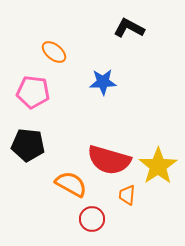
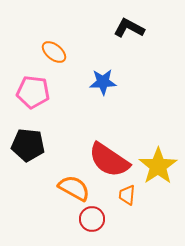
red semicircle: rotated 18 degrees clockwise
orange semicircle: moved 3 px right, 4 px down
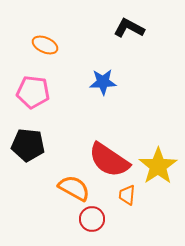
orange ellipse: moved 9 px left, 7 px up; rotated 15 degrees counterclockwise
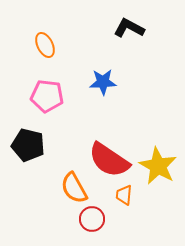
orange ellipse: rotated 40 degrees clockwise
pink pentagon: moved 14 px right, 4 px down
black pentagon: rotated 8 degrees clockwise
yellow star: rotated 9 degrees counterclockwise
orange semicircle: rotated 148 degrees counterclockwise
orange trapezoid: moved 3 px left
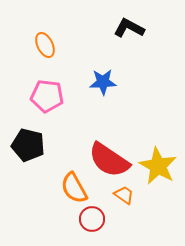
orange trapezoid: rotated 120 degrees clockwise
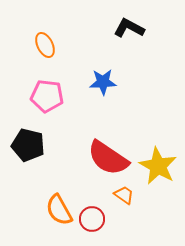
red semicircle: moved 1 px left, 2 px up
orange semicircle: moved 15 px left, 22 px down
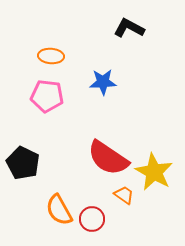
orange ellipse: moved 6 px right, 11 px down; rotated 60 degrees counterclockwise
black pentagon: moved 5 px left, 18 px down; rotated 12 degrees clockwise
yellow star: moved 4 px left, 6 px down
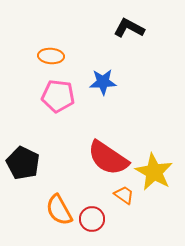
pink pentagon: moved 11 px right
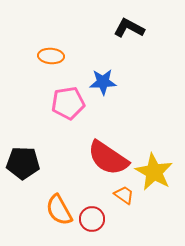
pink pentagon: moved 10 px right, 7 px down; rotated 16 degrees counterclockwise
black pentagon: rotated 24 degrees counterclockwise
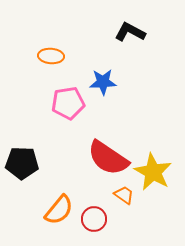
black L-shape: moved 1 px right, 4 px down
black pentagon: moved 1 px left
yellow star: moved 1 px left
orange semicircle: rotated 112 degrees counterclockwise
red circle: moved 2 px right
